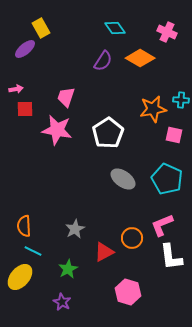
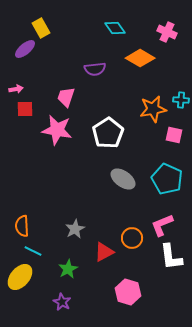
purple semicircle: moved 8 px left, 8 px down; rotated 50 degrees clockwise
orange semicircle: moved 2 px left
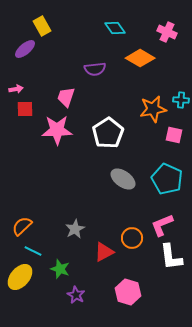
yellow rectangle: moved 1 px right, 2 px up
pink star: rotated 12 degrees counterclockwise
orange semicircle: rotated 50 degrees clockwise
green star: moved 8 px left; rotated 24 degrees counterclockwise
purple star: moved 14 px right, 7 px up
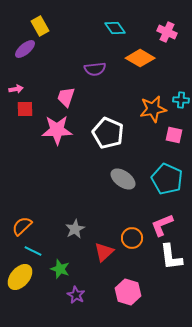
yellow rectangle: moved 2 px left
white pentagon: rotated 16 degrees counterclockwise
red triangle: rotated 15 degrees counterclockwise
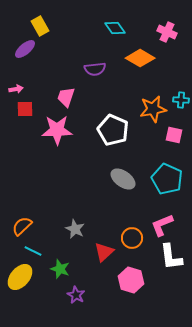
white pentagon: moved 5 px right, 3 px up
gray star: rotated 18 degrees counterclockwise
pink hexagon: moved 3 px right, 12 px up
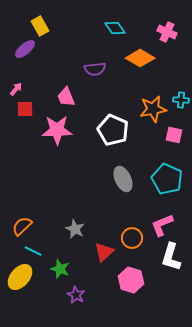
pink arrow: rotated 40 degrees counterclockwise
pink trapezoid: rotated 40 degrees counterclockwise
gray ellipse: rotated 30 degrees clockwise
white L-shape: rotated 24 degrees clockwise
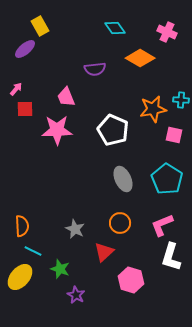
cyan pentagon: rotated 8 degrees clockwise
orange semicircle: rotated 130 degrees clockwise
orange circle: moved 12 px left, 15 px up
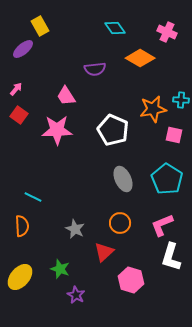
purple ellipse: moved 2 px left
pink trapezoid: moved 1 px up; rotated 10 degrees counterclockwise
red square: moved 6 px left, 6 px down; rotated 36 degrees clockwise
cyan line: moved 54 px up
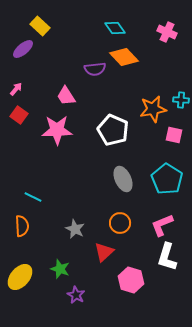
yellow rectangle: rotated 18 degrees counterclockwise
orange diamond: moved 16 px left, 1 px up; rotated 16 degrees clockwise
white L-shape: moved 4 px left
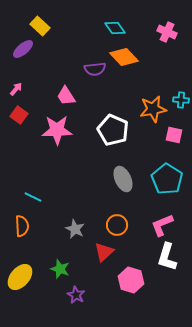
orange circle: moved 3 px left, 2 px down
